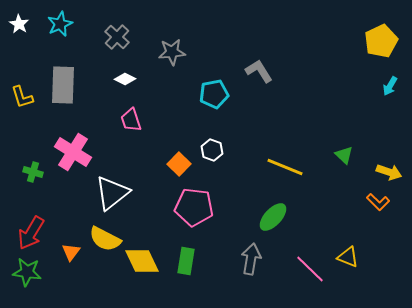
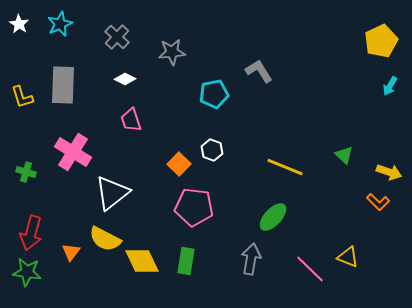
green cross: moved 7 px left
red arrow: rotated 16 degrees counterclockwise
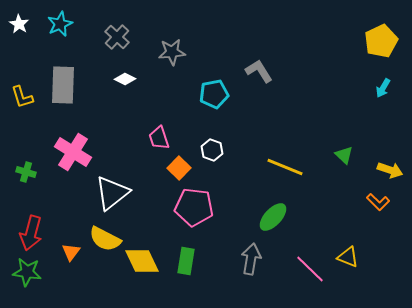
cyan arrow: moved 7 px left, 2 px down
pink trapezoid: moved 28 px right, 18 px down
orange square: moved 4 px down
yellow arrow: moved 1 px right, 2 px up
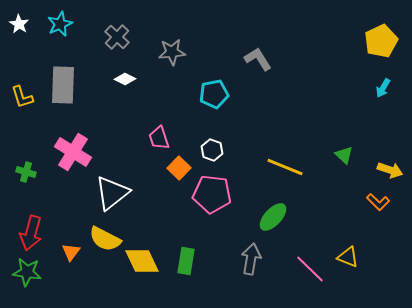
gray L-shape: moved 1 px left, 12 px up
pink pentagon: moved 18 px right, 13 px up
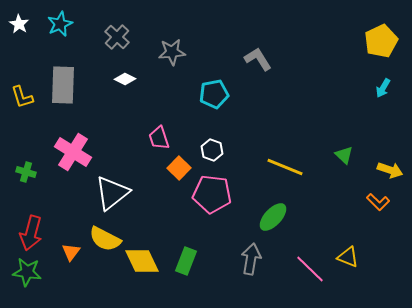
green rectangle: rotated 12 degrees clockwise
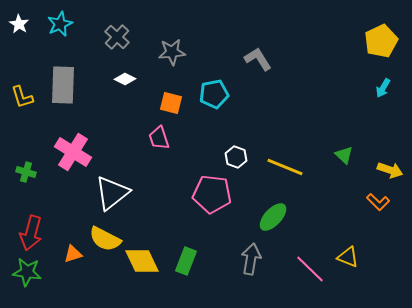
white hexagon: moved 24 px right, 7 px down
orange square: moved 8 px left, 65 px up; rotated 30 degrees counterclockwise
orange triangle: moved 2 px right, 2 px down; rotated 36 degrees clockwise
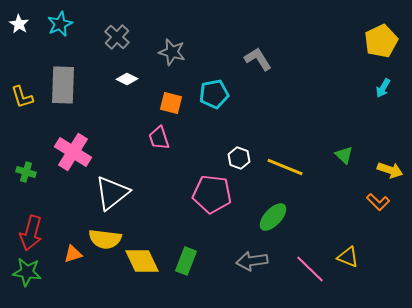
gray star: rotated 20 degrees clockwise
white diamond: moved 2 px right
white hexagon: moved 3 px right, 1 px down
yellow semicircle: rotated 20 degrees counterclockwise
gray arrow: moved 1 px right, 2 px down; rotated 108 degrees counterclockwise
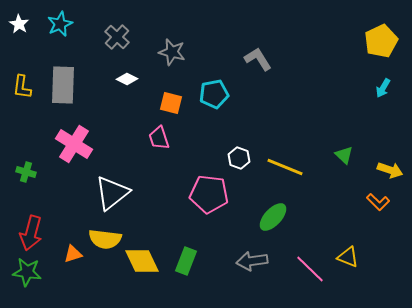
yellow L-shape: moved 10 px up; rotated 25 degrees clockwise
pink cross: moved 1 px right, 8 px up
pink pentagon: moved 3 px left
